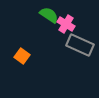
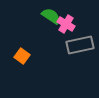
green semicircle: moved 2 px right, 1 px down
gray rectangle: rotated 36 degrees counterclockwise
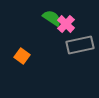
green semicircle: moved 1 px right, 2 px down
pink cross: rotated 12 degrees clockwise
